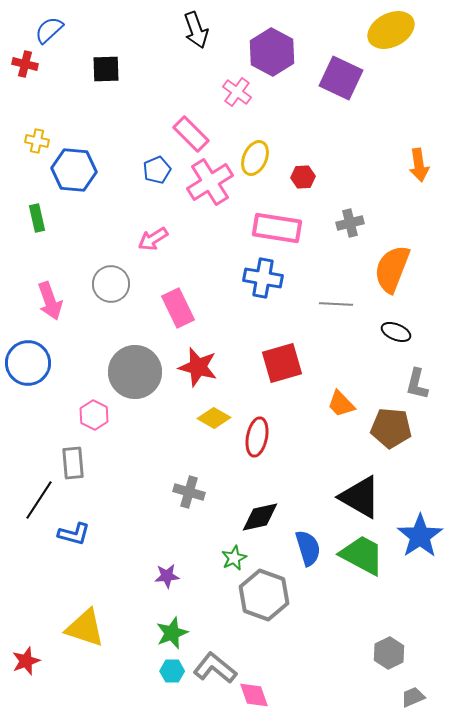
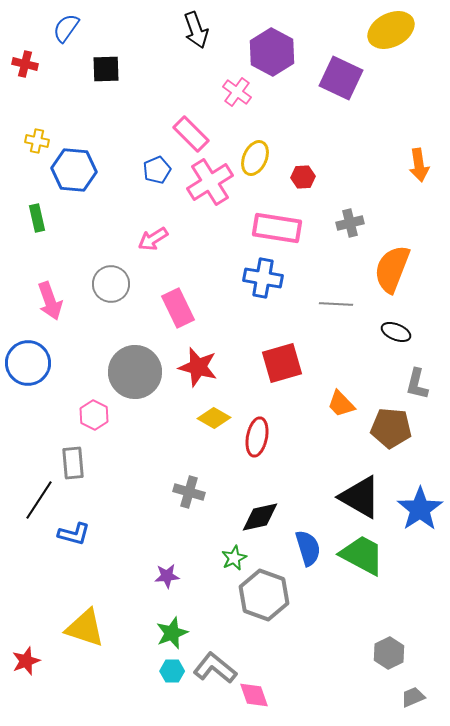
blue semicircle at (49, 30): moved 17 px right, 2 px up; rotated 12 degrees counterclockwise
blue star at (420, 536): moved 27 px up
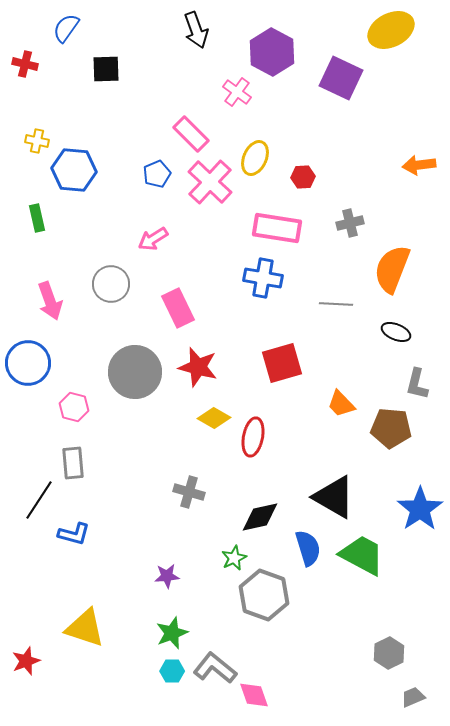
orange arrow at (419, 165): rotated 92 degrees clockwise
blue pentagon at (157, 170): moved 4 px down
pink cross at (210, 182): rotated 15 degrees counterclockwise
pink hexagon at (94, 415): moved 20 px left, 8 px up; rotated 12 degrees counterclockwise
red ellipse at (257, 437): moved 4 px left
black triangle at (360, 497): moved 26 px left
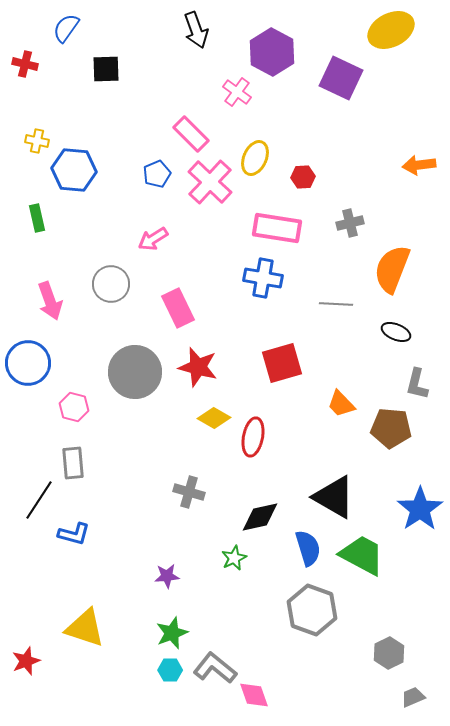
gray hexagon at (264, 595): moved 48 px right, 15 px down
cyan hexagon at (172, 671): moved 2 px left, 1 px up
